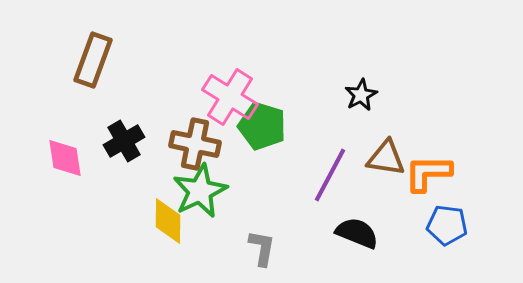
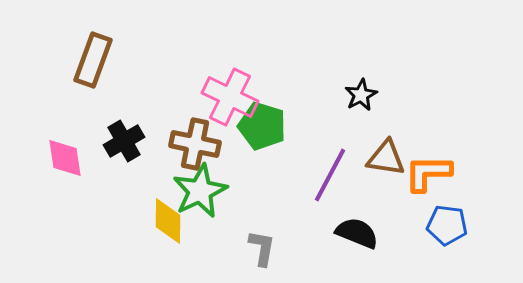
pink cross: rotated 6 degrees counterclockwise
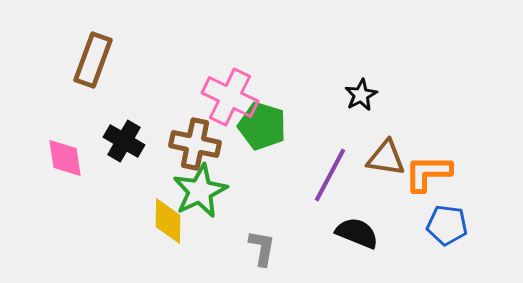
black cross: rotated 30 degrees counterclockwise
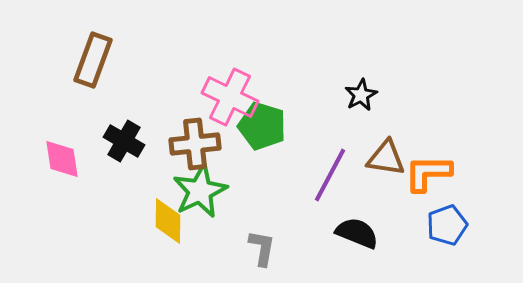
brown cross: rotated 18 degrees counterclockwise
pink diamond: moved 3 px left, 1 px down
blue pentagon: rotated 27 degrees counterclockwise
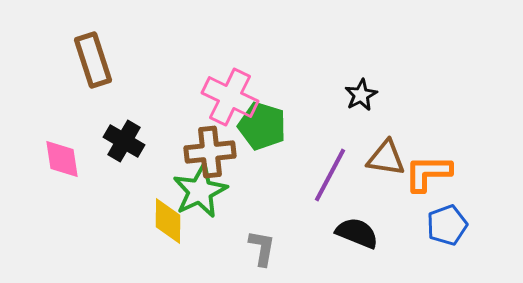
brown rectangle: rotated 38 degrees counterclockwise
brown cross: moved 15 px right, 8 px down
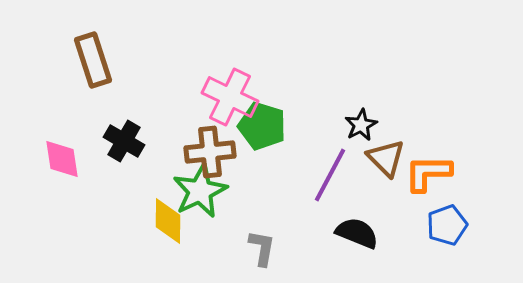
black star: moved 30 px down
brown triangle: rotated 36 degrees clockwise
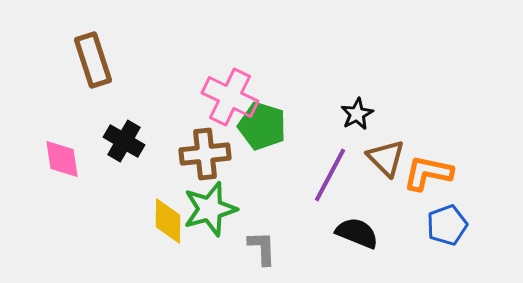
black star: moved 4 px left, 11 px up
brown cross: moved 5 px left, 2 px down
orange L-shape: rotated 12 degrees clockwise
green star: moved 10 px right, 18 px down; rotated 10 degrees clockwise
gray L-shape: rotated 12 degrees counterclockwise
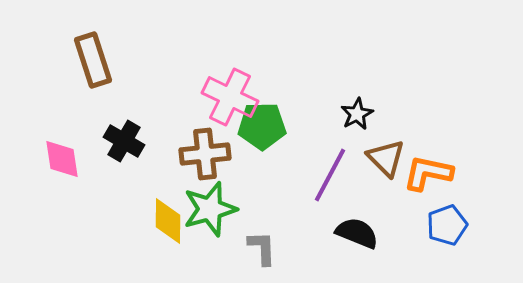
green pentagon: rotated 18 degrees counterclockwise
